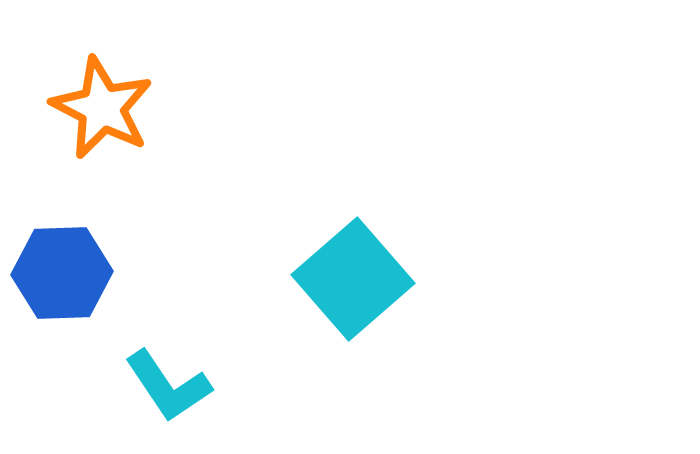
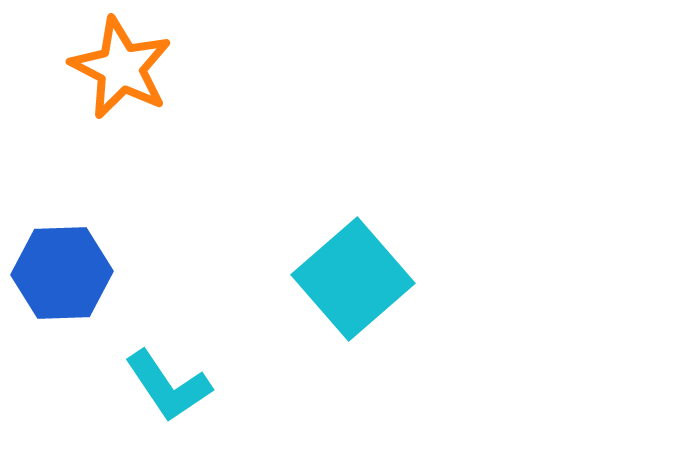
orange star: moved 19 px right, 40 px up
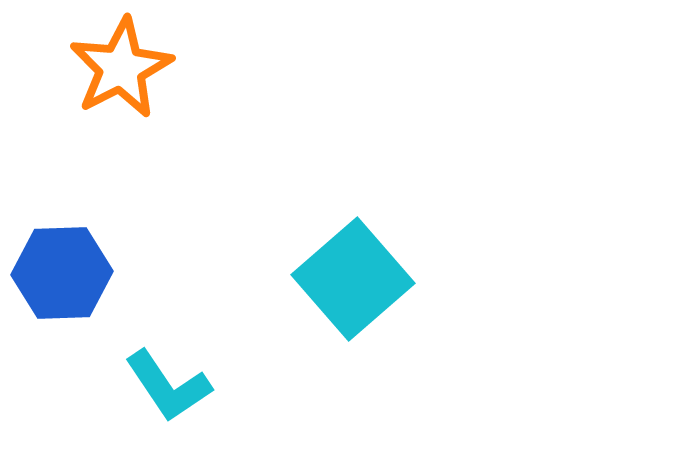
orange star: rotated 18 degrees clockwise
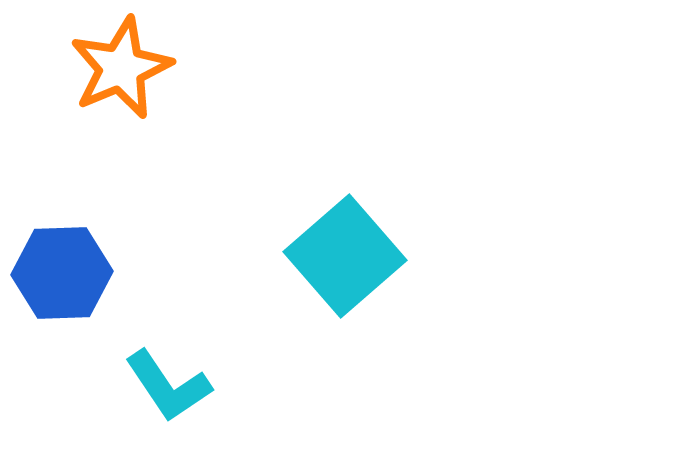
orange star: rotated 4 degrees clockwise
cyan square: moved 8 px left, 23 px up
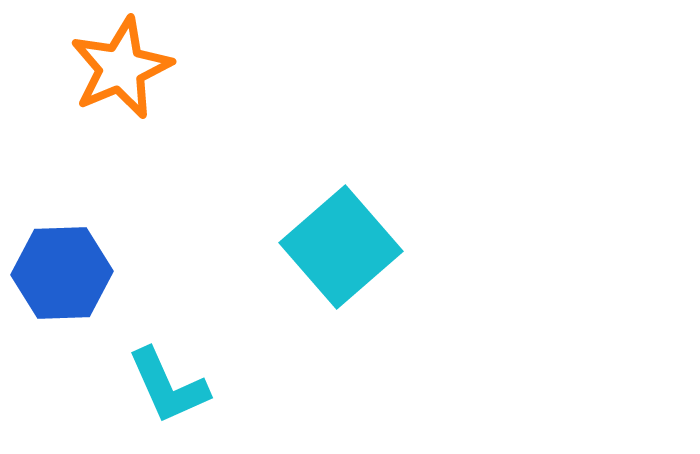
cyan square: moved 4 px left, 9 px up
cyan L-shape: rotated 10 degrees clockwise
